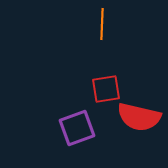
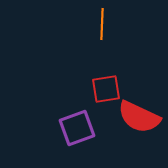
red semicircle: rotated 12 degrees clockwise
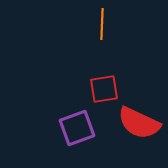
red square: moved 2 px left
red semicircle: moved 6 px down
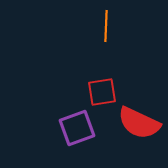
orange line: moved 4 px right, 2 px down
red square: moved 2 px left, 3 px down
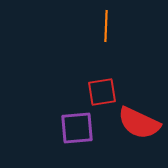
purple square: rotated 15 degrees clockwise
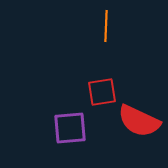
red semicircle: moved 2 px up
purple square: moved 7 px left
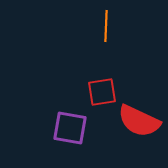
purple square: rotated 15 degrees clockwise
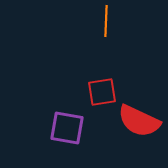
orange line: moved 5 px up
purple square: moved 3 px left
